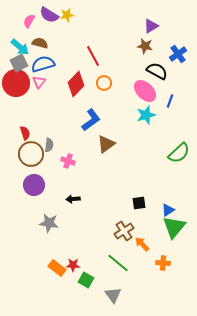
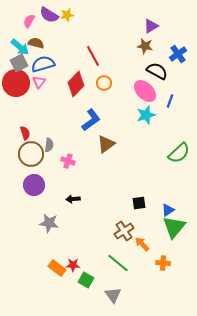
brown semicircle: moved 4 px left
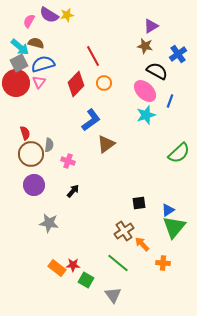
black arrow: moved 8 px up; rotated 136 degrees clockwise
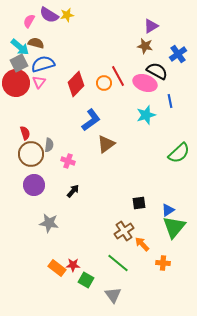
red line: moved 25 px right, 20 px down
pink ellipse: moved 8 px up; rotated 25 degrees counterclockwise
blue line: rotated 32 degrees counterclockwise
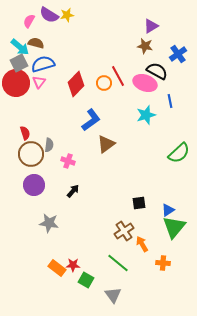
orange arrow: rotated 14 degrees clockwise
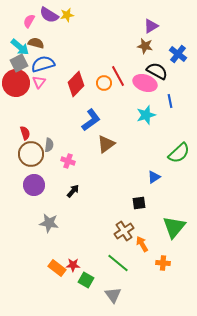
blue cross: rotated 18 degrees counterclockwise
blue triangle: moved 14 px left, 33 px up
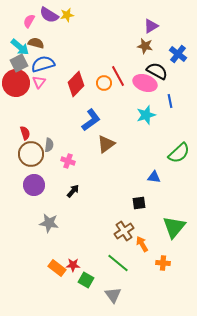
blue triangle: rotated 40 degrees clockwise
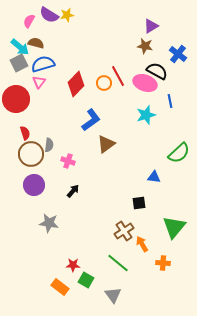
red circle: moved 16 px down
orange rectangle: moved 3 px right, 19 px down
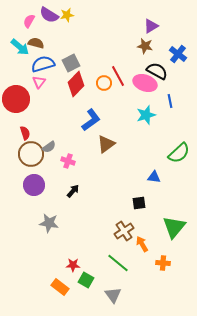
gray square: moved 52 px right
gray semicircle: moved 2 px down; rotated 48 degrees clockwise
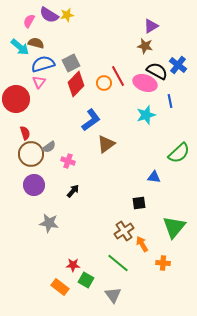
blue cross: moved 11 px down
